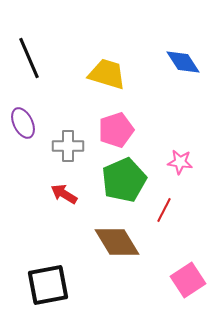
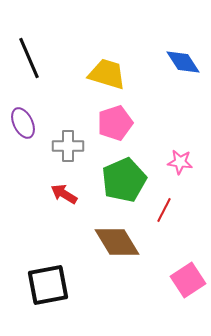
pink pentagon: moved 1 px left, 7 px up
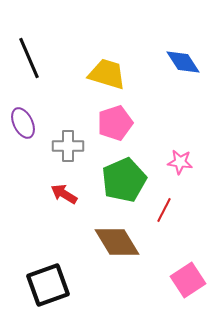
black square: rotated 9 degrees counterclockwise
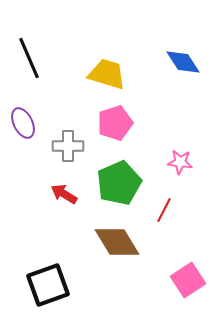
green pentagon: moved 5 px left, 3 px down
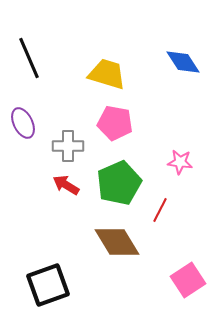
pink pentagon: rotated 28 degrees clockwise
red arrow: moved 2 px right, 9 px up
red line: moved 4 px left
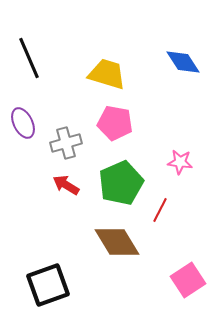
gray cross: moved 2 px left, 3 px up; rotated 16 degrees counterclockwise
green pentagon: moved 2 px right
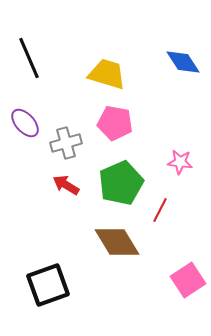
purple ellipse: moved 2 px right; rotated 16 degrees counterclockwise
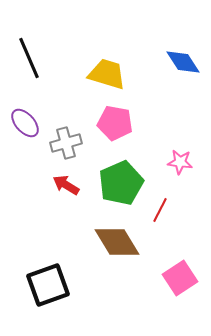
pink square: moved 8 px left, 2 px up
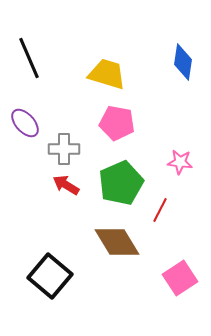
blue diamond: rotated 42 degrees clockwise
pink pentagon: moved 2 px right
gray cross: moved 2 px left, 6 px down; rotated 16 degrees clockwise
black square: moved 2 px right, 9 px up; rotated 30 degrees counterclockwise
